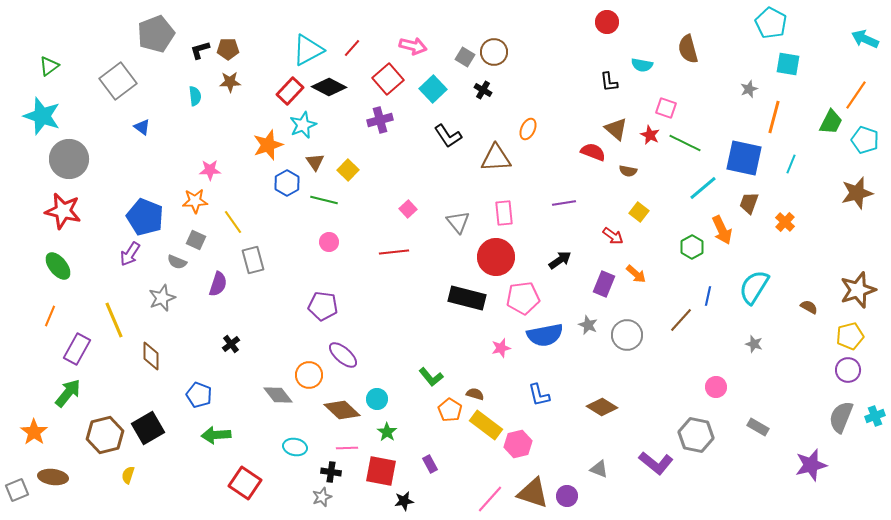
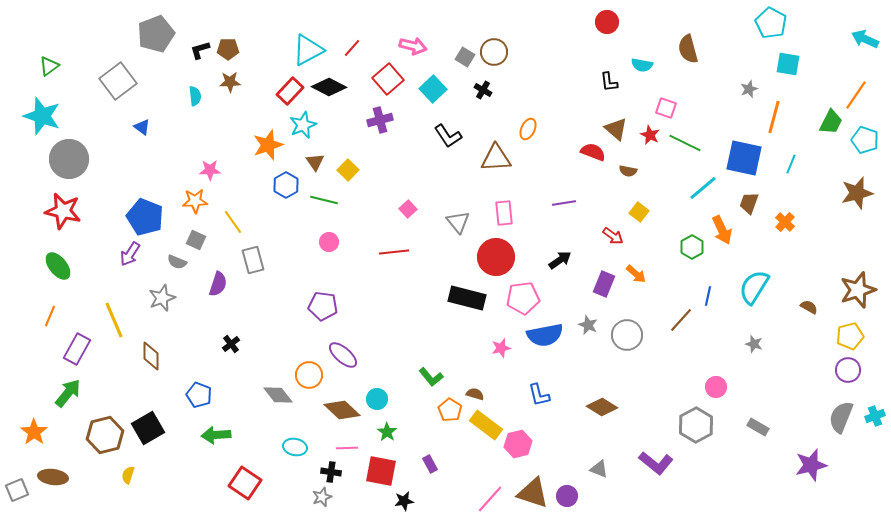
blue hexagon at (287, 183): moved 1 px left, 2 px down
gray hexagon at (696, 435): moved 10 px up; rotated 20 degrees clockwise
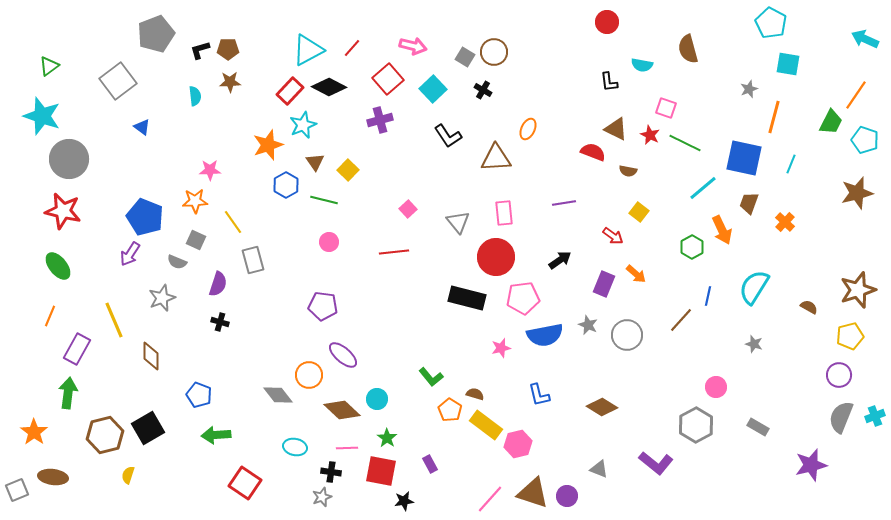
brown triangle at (616, 129): rotated 15 degrees counterclockwise
black cross at (231, 344): moved 11 px left, 22 px up; rotated 36 degrees counterclockwise
purple circle at (848, 370): moved 9 px left, 5 px down
green arrow at (68, 393): rotated 32 degrees counterclockwise
green star at (387, 432): moved 6 px down
